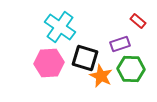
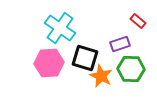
cyan cross: moved 1 px down
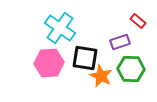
purple rectangle: moved 2 px up
black square: rotated 8 degrees counterclockwise
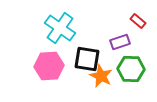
black square: moved 2 px right, 1 px down
pink hexagon: moved 3 px down
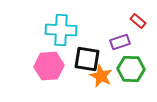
cyan cross: moved 1 px right, 2 px down; rotated 32 degrees counterclockwise
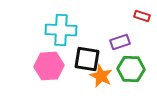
red rectangle: moved 4 px right, 5 px up; rotated 21 degrees counterclockwise
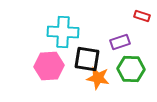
cyan cross: moved 2 px right, 2 px down
orange star: moved 3 px left, 2 px down; rotated 15 degrees counterclockwise
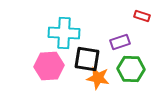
cyan cross: moved 1 px right, 1 px down
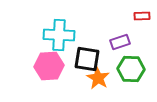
red rectangle: rotated 21 degrees counterclockwise
cyan cross: moved 5 px left, 2 px down
orange star: rotated 20 degrees clockwise
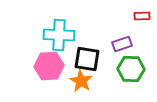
purple rectangle: moved 2 px right, 2 px down
orange star: moved 17 px left, 3 px down
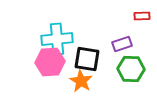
cyan cross: moved 2 px left, 4 px down; rotated 8 degrees counterclockwise
pink hexagon: moved 1 px right, 4 px up
